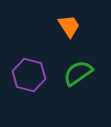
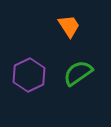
purple hexagon: rotated 20 degrees clockwise
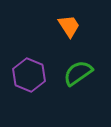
purple hexagon: rotated 12 degrees counterclockwise
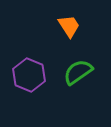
green semicircle: moved 1 px up
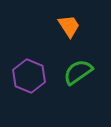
purple hexagon: moved 1 px down
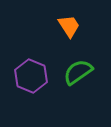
purple hexagon: moved 2 px right
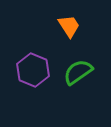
purple hexagon: moved 2 px right, 6 px up
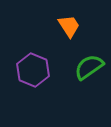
green semicircle: moved 11 px right, 5 px up
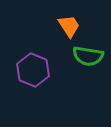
green semicircle: moved 1 px left, 11 px up; rotated 136 degrees counterclockwise
